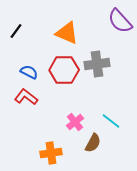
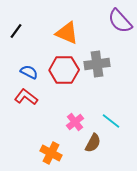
orange cross: rotated 35 degrees clockwise
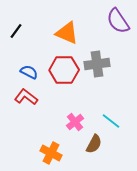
purple semicircle: moved 2 px left; rotated 8 degrees clockwise
brown semicircle: moved 1 px right, 1 px down
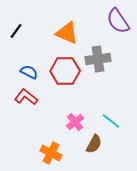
gray cross: moved 1 px right, 5 px up
red hexagon: moved 1 px right, 1 px down
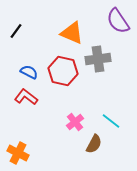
orange triangle: moved 5 px right
red hexagon: moved 2 px left; rotated 12 degrees clockwise
orange cross: moved 33 px left
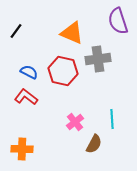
purple semicircle: rotated 16 degrees clockwise
cyan line: moved 1 px right, 2 px up; rotated 48 degrees clockwise
orange cross: moved 4 px right, 4 px up; rotated 25 degrees counterclockwise
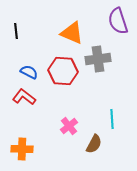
black line: rotated 42 degrees counterclockwise
red hexagon: rotated 8 degrees counterclockwise
red L-shape: moved 2 px left
pink cross: moved 6 px left, 4 px down
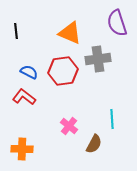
purple semicircle: moved 1 px left, 2 px down
orange triangle: moved 2 px left
red hexagon: rotated 12 degrees counterclockwise
pink cross: rotated 12 degrees counterclockwise
